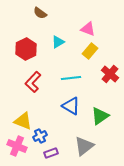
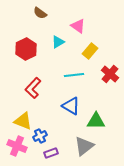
pink triangle: moved 10 px left, 3 px up; rotated 14 degrees clockwise
cyan line: moved 3 px right, 3 px up
red L-shape: moved 6 px down
green triangle: moved 4 px left, 5 px down; rotated 36 degrees clockwise
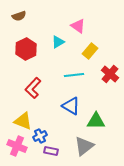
brown semicircle: moved 21 px left, 3 px down; rotated 56 degrees counterclockwise
purple rectangle: moved 2 px up; rotated 32 degrees clockwise
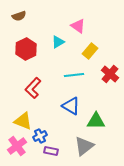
pink cross: rotated 30 degrees clockwise
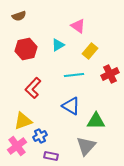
cyan triangle: moved 3 px down
red hexagon: rotated 15 degrees clockwise
red cross: rotated 24 degrees clockwise
yellow triangle: rotated 42 degrees counterclockwise
gray triangle: moved 2 px right; rotated 10 degrees counterclockwise
purple rectangle: moved 5 px down
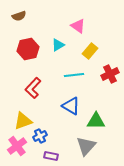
red hexagon: moved 2 px right
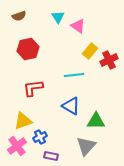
cyan triangle: moved 28 px up; rotated 32 degrees counterclockwise
red cross: moved 1 px left, 14 px up
red L-shape: rotated 40 degrees clockwise
blue cross: moved 1 px down
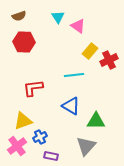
red hexagon: moved 4 px left, 7 px up; rotated 15 degrees clockwise
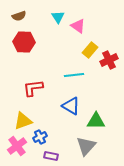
yellow rectangle: moved 1 px up
